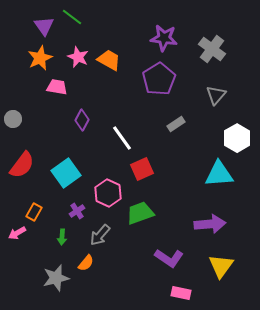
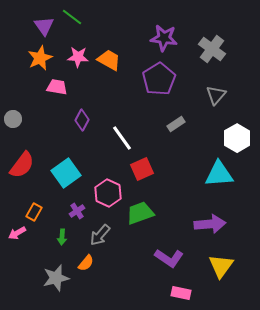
pink star: rotated 20 degrees counterclockwise
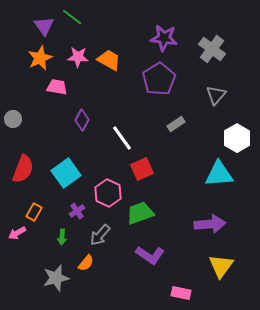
red semicircle: moved 1 px right, 4 px down; rotated 16 degrees counterclockwise
purple L-shape: moved 19 px left, 3 px up
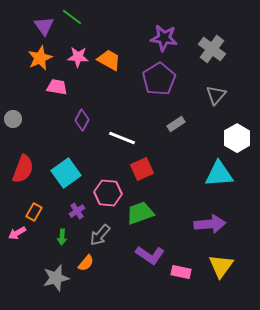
white line: rotated 32 degrees counterclockwise
pink hexagon: rotated 20 degrees counterclockwise
pink rectangle: moved 21 px up
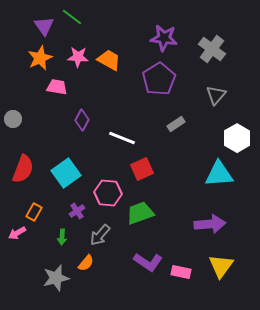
purple L-shape: moved 2 px left, 7 px down
